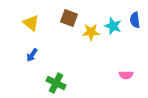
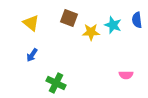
blue semicircle: moved 2 px right
cyan star: moved 1 px up
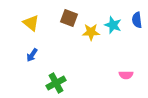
green cross: rotated 36 degrees clockwise
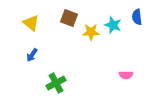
blue semicircle: moved 3 px up
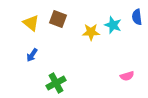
brown square: moved 11 px left, 1 px down
pink semicircle: moved 1 px right, 1 px down; rotated 16 degrees counterclockwise
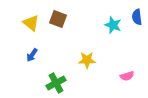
yellow star: moved 4 px left, 28 px down
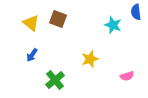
blue semicircle: moved 1 px left, 5 px up
yellow star: moved 3 px right, 1 px up; rotated 18 degrees counterclockwise
green cross: moved 1 px left, 3 px up; rotated 12 degrees counterclockwise
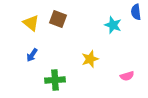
green cross: rotated 36 degrees clockwise
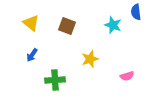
brown square: moved 9 px right, 7 px down
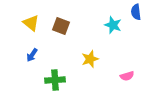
brown square: moved 6 px left
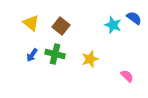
blue semicircle: moved 2 px left, 6 px down; rotated 133 degrees clockwise
brown square: rotated 18 degrees clockwise
pink semicircle: rotated 120 degrees counterclockwise
green cross: moved 26 px up; rotated 18 degrees clockwise
